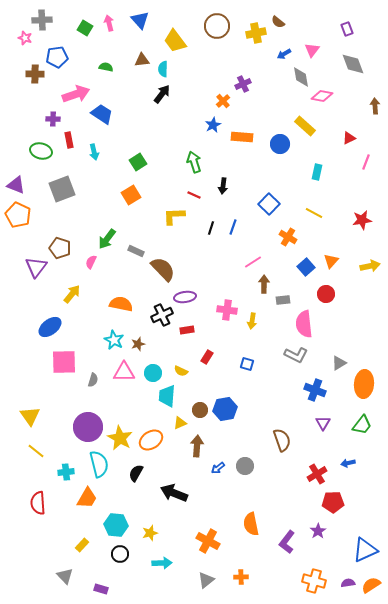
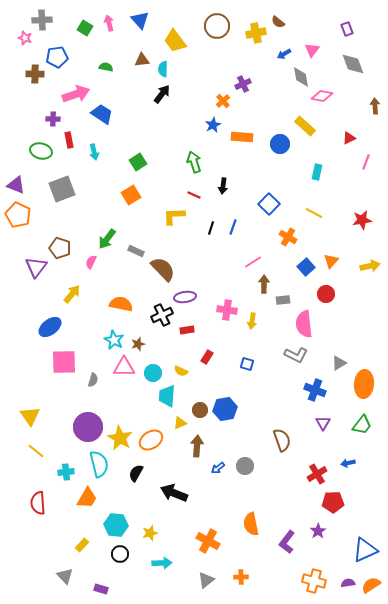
pink triangle at (124, 372): moved 5 px up
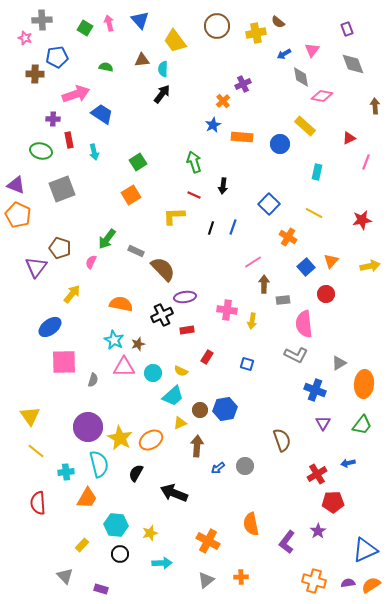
cyan trapezoid at (167, 396): moved 6 px right; rotated 135 degrees counterclockwise
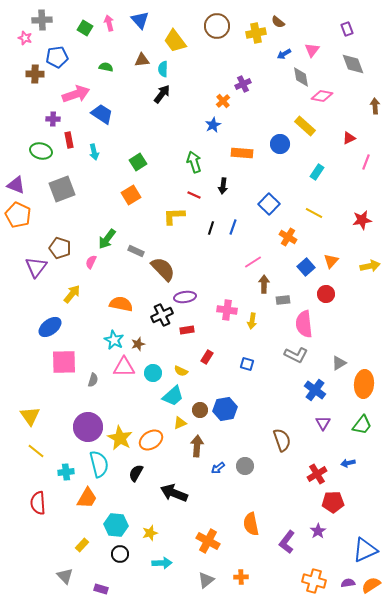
orange rectangle at (242, 137): moved 16 px down
cyan rectangle at (317, 172): rotated 21 degrees clockwise
blue cross at (315, 390): rotated 15 degrees clockwise
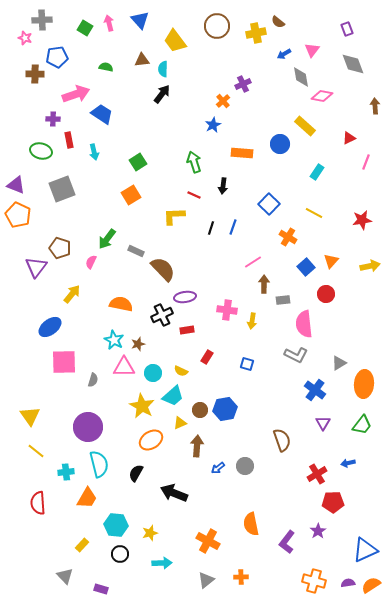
yellow star at (120, 438): moved 22 px right, 32 px up
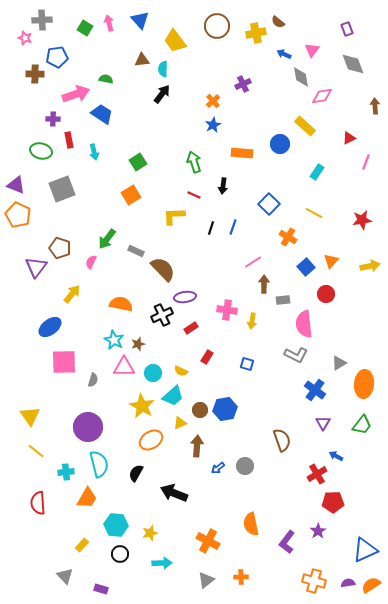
blue arrow at (284, 54): rotated 56 degrees clockwise
green semicircle at (106, 67): moved 12 px down
pink diamond at (322, 96): rotated 20 degrees counterclockwise
orange cross at (223, 101): moved 10 px left
red rectangle at (187, 330): moved 4 px right, 2 px up; rotated 24 degrees counterclockwise
blue arrow at (348, 463): moved 12 px left, 7 px up; rotated 40 degrees clockwise
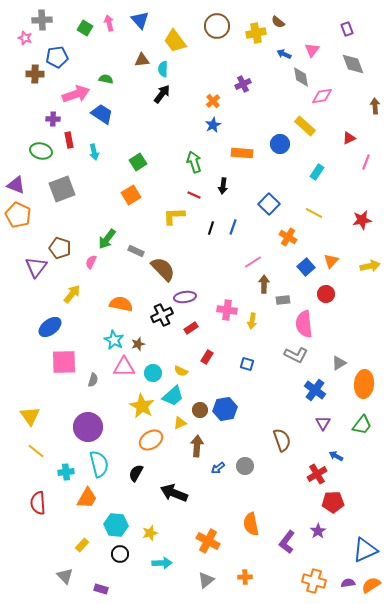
orange cross at (241, 577): moved 4 px right
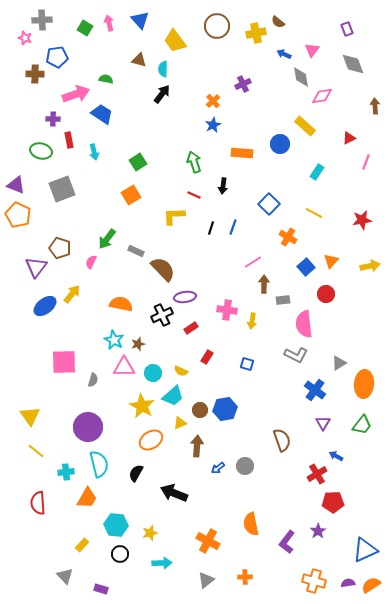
brown triangle at (142, 60): moved 3 px left; rotated 21 degrees clockwise
blue ellipse at (50, 327): moved 5 px left, 21 px up
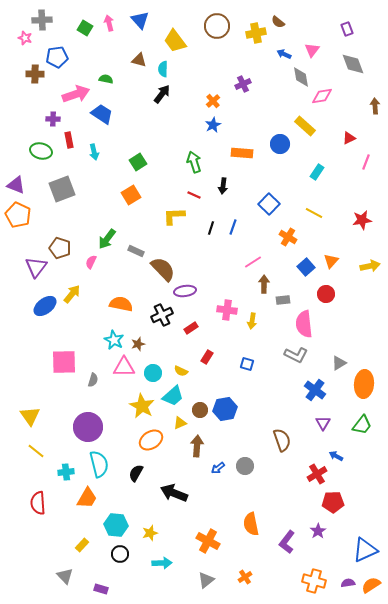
purple ellipse at (185, 297): moved 6 px up
orange cross at (245, 577): rotated 32 degrees counterclockwise
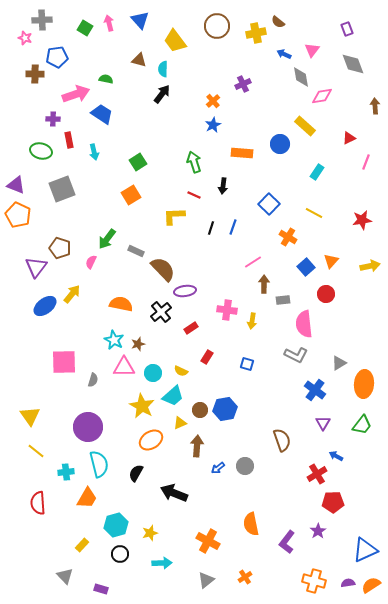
black cross at (162, 315): moved 1 px left, 3 px up; rotated 15 degrees counterclockwise
cyan hexagon at (116, 525): rotated 20 degrees counterclockwise
